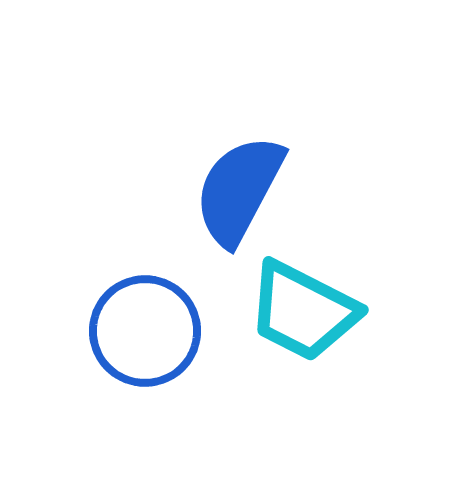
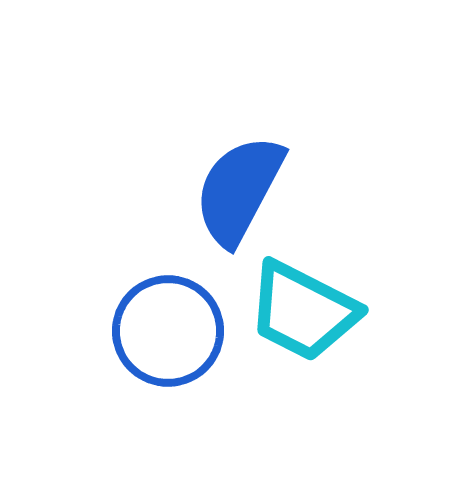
blue circle: moved 23 px right
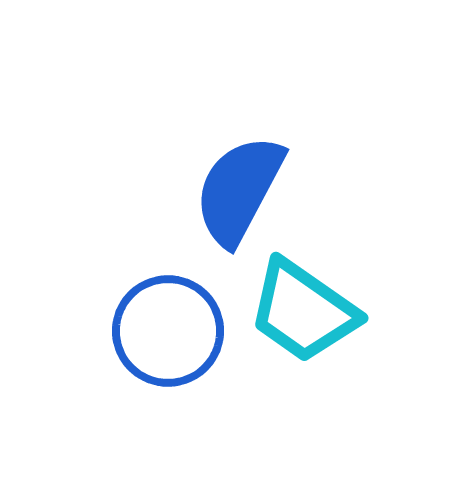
cyan trapezoid: rotated 8 degrees clockwise
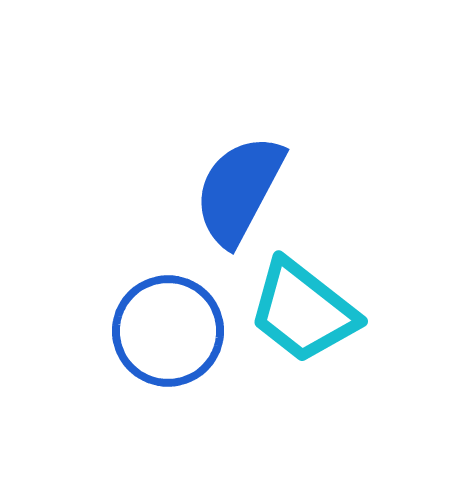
cyan trapezoid: rotated 3 degrees clockwise
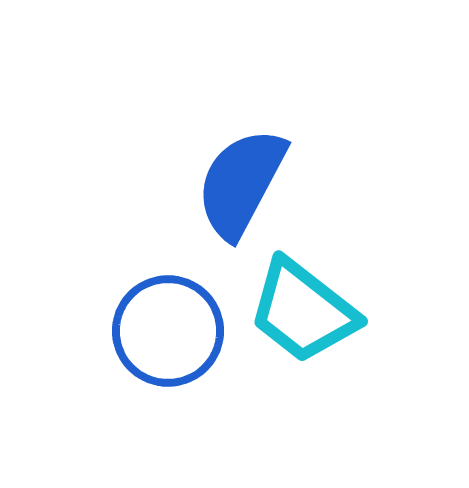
blue semicircle: moved 2 px right, 7 px up
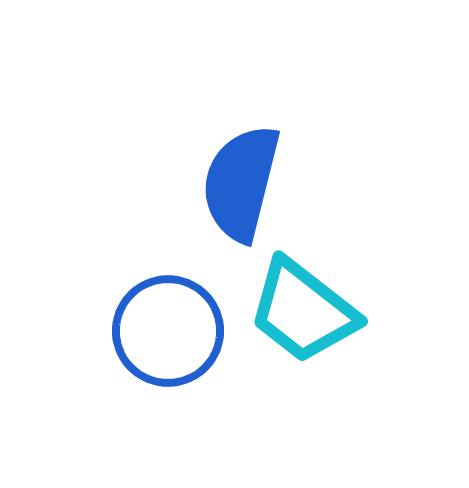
blue semicircle: rotated 14 degrees counterclockwise
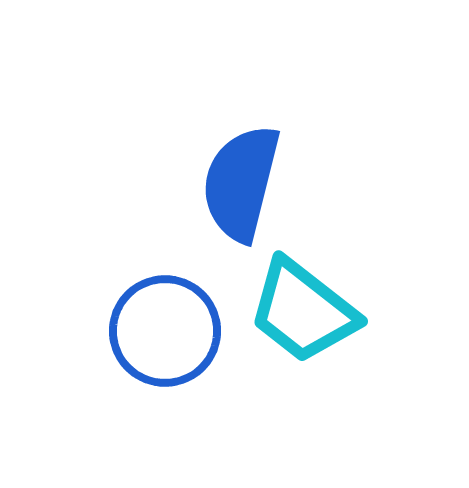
blue circle: moved 3 px left
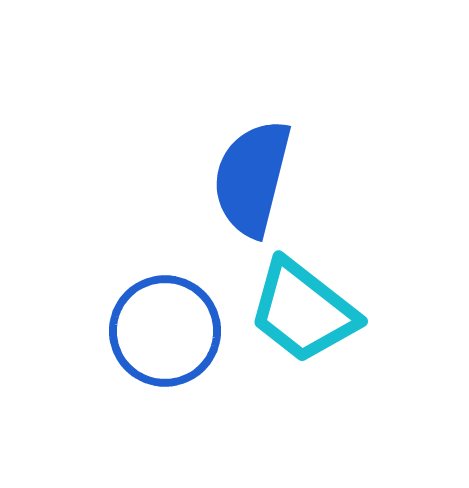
blue semicircle: moved 11 px right, 5 px up
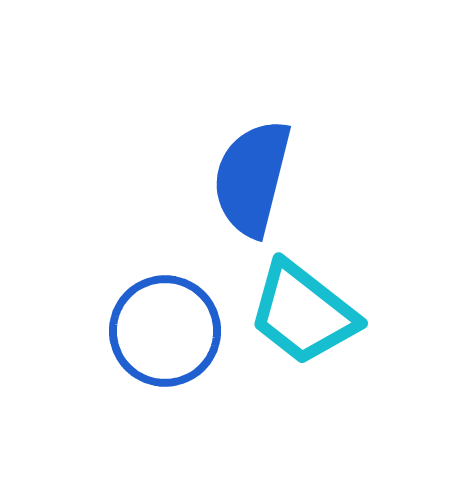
cyan trapezoid: moved 2 px down
